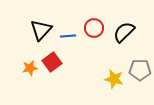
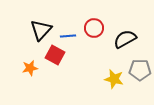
black semicircle: moved 1 px right, 7 px down; rotated 15 degrees clockwise
red square: moved 3 px right, 7 px up; rotated 24 degrees counterclockwise
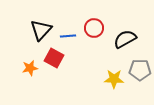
red square: moved 1 px left, 3 px down
yellow star: rotated 12 degrees counterclockwise
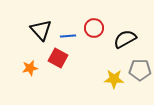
black triangle: rotated 25 degrees counterclockwise
red square: moved 4 px right
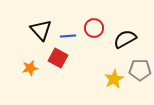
yellow star: rotated 30 degrees counterclockwise
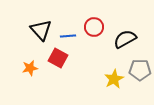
red circle: moved 1 px up
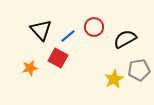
blue line: rotated 35 degrees counterclockwise
gray pentagon: moved 1 px left; rotated 10 degrees counterclockwise
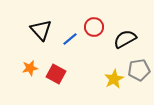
blue line: moved 2 px right, 3 px down
red square: moved 2 px left, 16 px down
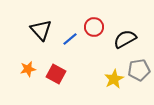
orange star: moved 2 px left, 1 px down
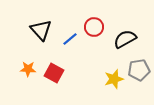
orange star: rotated 14 degrees clockwise
red square: moved 2 px left, 1 px up
yellow star: rotated 12 degrees clockwise
